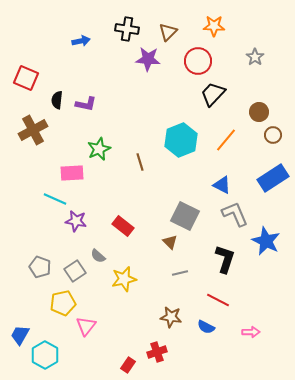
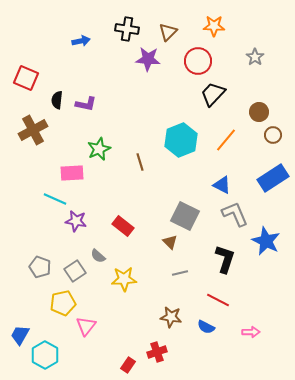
yellow star at (124, 279): rotated 10 degrees clockwise
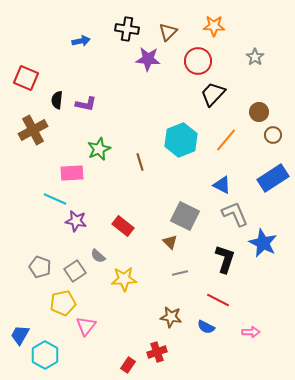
blue star at (266, 241): moved 3 px left, 2 px down
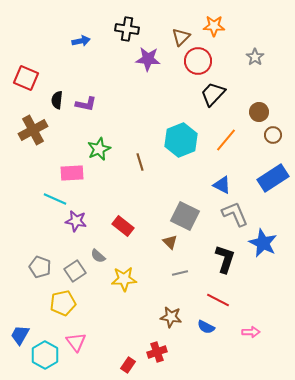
brown triangle at (168, 32): moved 13 px right, 5 px down
pink triangle at (86, 326): moved 10 px left, 16 px down; rotated 15 degrees counterclockwise
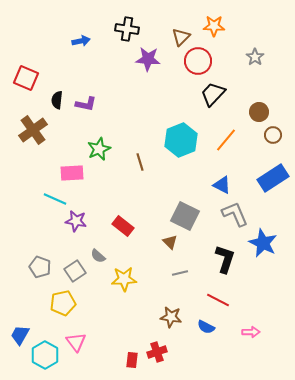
brown cross at (33, 130): rotated 8 degrees counterclockwise
red rectangle at (128, 365): moved 4 px right, 5 px up; rotated 28 degrees counterclockwise
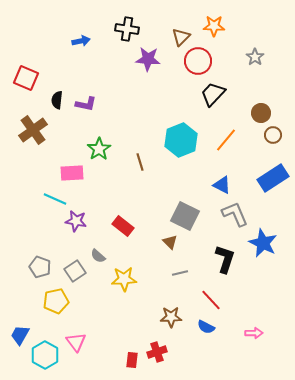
brown circle at (259, 112): moved 2 px right, 1 px down
green star at (99, 149): rotated 10 degrees counterclockwise
red line at (218, 300): moved 7 px left; rotated 20 degrees clockwise
yellow pentagon at (63, 303): moved 7 px left, 2 px up
brown star at (171, 317): rotated 10 degrees counterclockwise
pink arrow at (251, 332): moved 3 px right, 1 px down
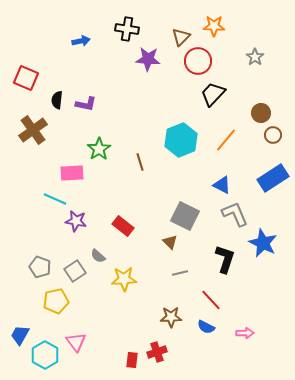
pink arrow at (254, 333): moved 9 px left
